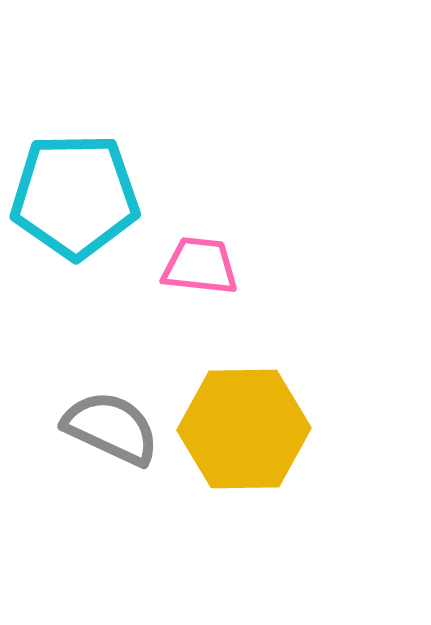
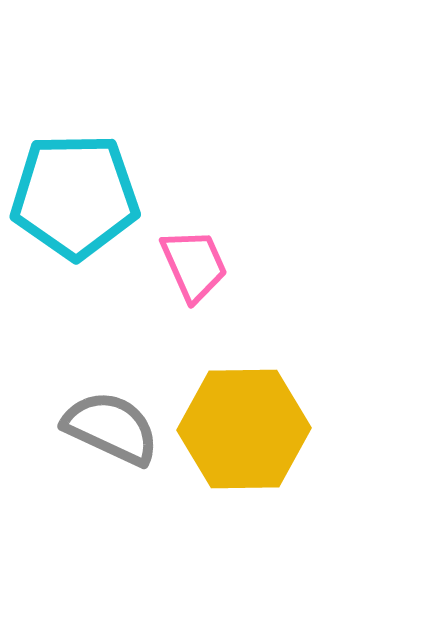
pink trapezoid: moved 6 px left, 1 px up; rotated 60 degrees clockwise
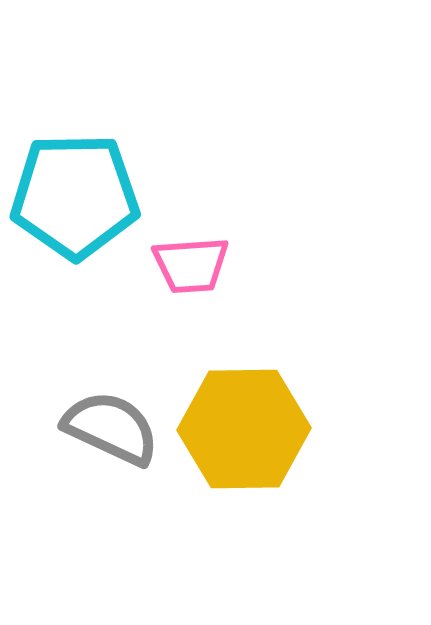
pink trapezoid: moved 3 px left; rotated 110 degrees clockwise
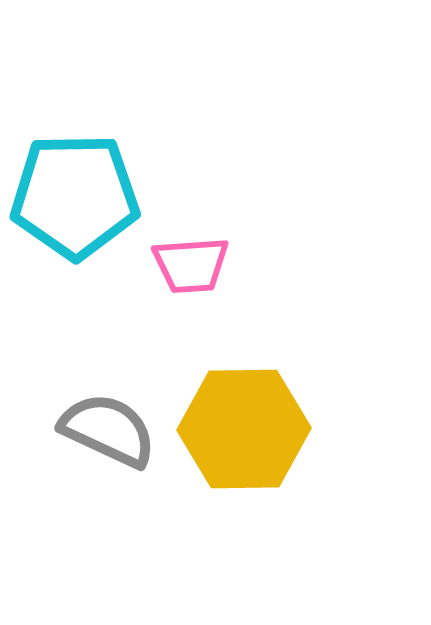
gray semicircle: moved 3 px left, 2 px down
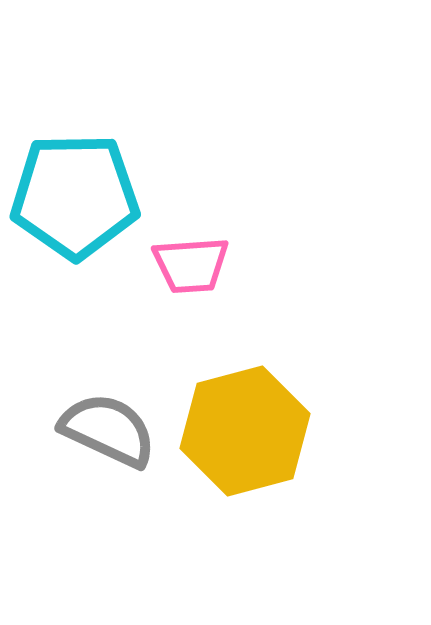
yellow hexagon: moved 1 px right, 2 px down; rotated 14 degrees counterclockwise
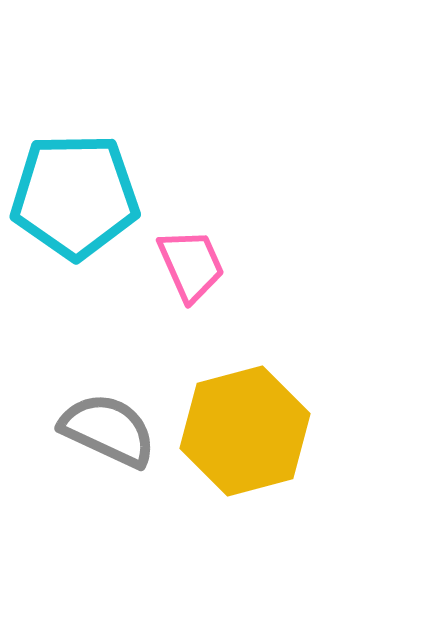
pink trapezoid: rotated 110 degrees counterclockwise
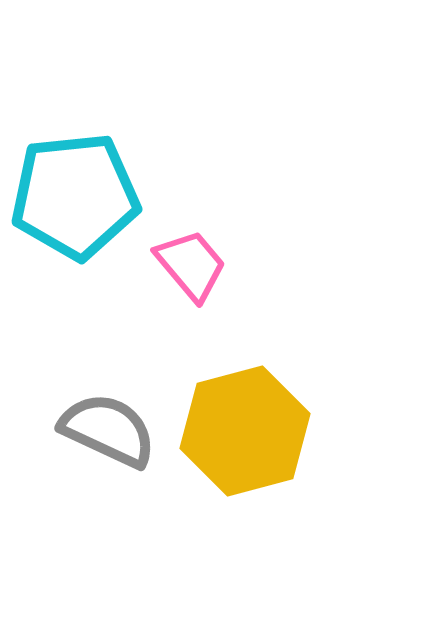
cyan pentagon: rotated 5 degrees counterclockwise
pink trapezoid: rotated 16 degrees counterclockwise
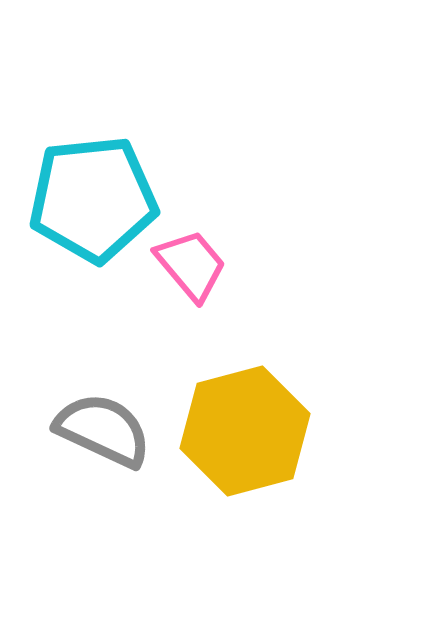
cyan pentagon: moved 18 px right, 3 px down
gray semicircle: moved 5 px left
